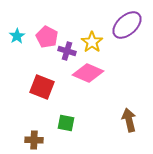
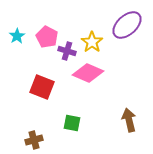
green square: moved 6 px right
brown cross: rotated 18 degrees counterclockwise
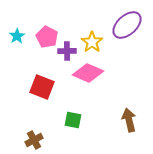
purple cross: rotated 18 degrees counterclockwise
green square: moved 1 px right, 3 px up
brown cross: rotated 12 degrees counterclockwise
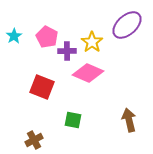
cyan star: moved 3 px left
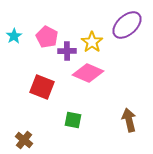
brown cross: moved 10 px left; rotated 24 degrees counterclockwise
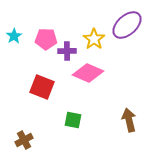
pink pentagon: moved 1 px left, 2 px down; rotated 25 degrees counterclockwise
yellow star: moved 2 px right, 3 px up
brown cross: rotated 24 degrees clockwise
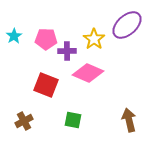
red square: moved 4 px right, 2 px up
brown cross: moved 19 px up
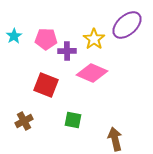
pink diamond: moved 4 px right
brown arrow: moved 14 px left, 19 px down
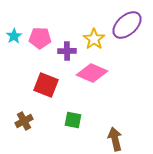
pink pentagon: moved 6 px left, 1 px up
